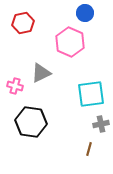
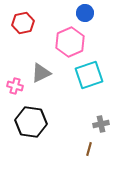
pink hexagon: rotated 12 degrees clockwise
cyan square: moved 2 px left, 19 px up; rotated 12 degrees counterclockwise
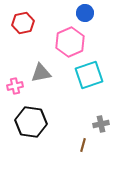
gray triangle: rotated 15 degrees clockwise
pink cross: rotated 28 degrees counterclockwise
brown line: moved 6 px left, 4 px up
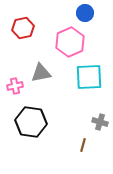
red hexagon: moved 5 px down
cyan square: moved 2 px down; rotated 16 degrees clockwise
gray cross: moved 1 px left, 2 px up; rotated 28 degrees clockwise
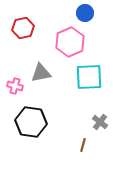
pink cross: rotated 28 degrees clockwise
gray cross: rotated 21 degrees clockwise
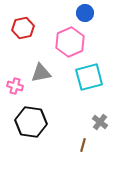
cyan square: rotated 12 degrees counterclockwise
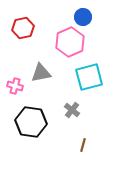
blue circle: moved 2 px left, 4 px down
gray cross: moved 28 px left, 12 px up
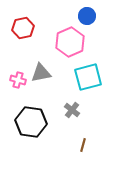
blue circle: moved 4 px right, 1 px up
cyan square: moved 1 px left
pink cross: moved 3 px right, 6 px up
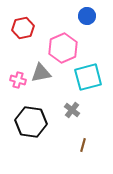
pink hexagon: moved 7 px left, 6 px down
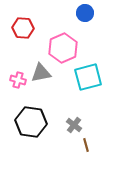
blue circle: moved 2 px left, 3 px up
red hexagon: rotated 15 degrees clockwise
gray cross: moved 2 px right, 15 px down
brown line: moved 3 px right; rotated 32 degrees counterclockwise
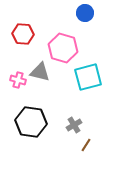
red hexagon: moved 6 px down
pink hexagon: rotated 20 degrees counterclockwise
gray triangle: moved 1 px left, 1 px up; rotated 25 degrees clockwise
gray cross: rotated 21 degrees clockwise
brown line: rotated 48 degrees clockwise
